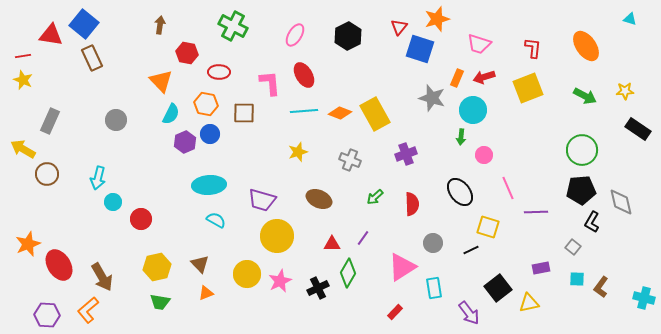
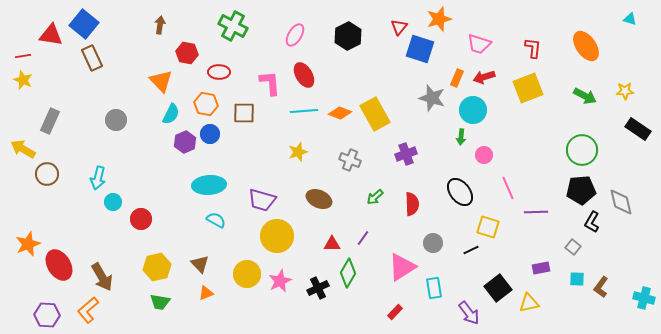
orange star at (437, 19): moved 2 px right
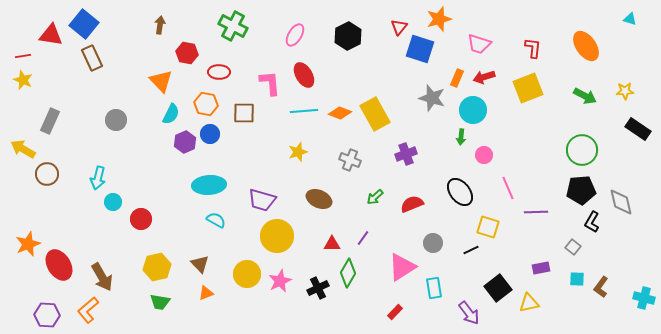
red semicircle at (412, 204): rotated 110 degrees counterclockwise
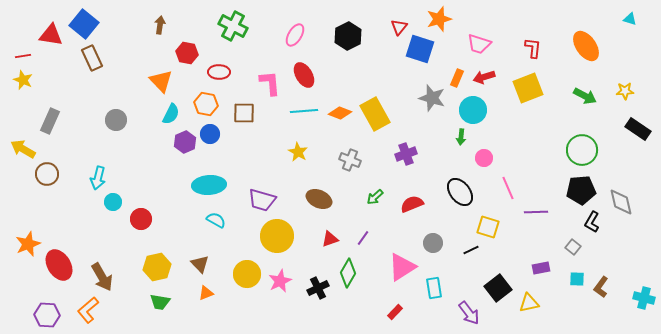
yellow star at (298, 152): rotated 24 degrees counterclockwise
pink circle at (484, 155): moved 3 px down
red triangle at (332, 244): moved 2 px left, 5 px up; rotated 18 degrees counterclockwise
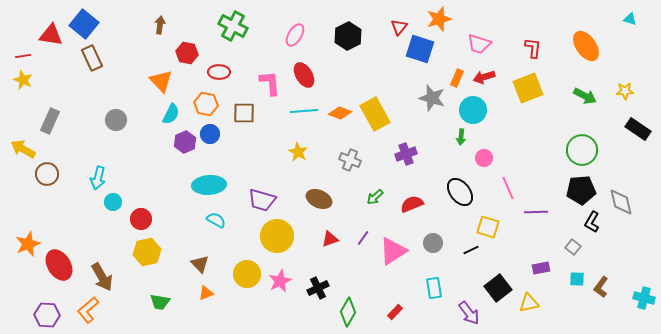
yellow hexagon at (157, 267): moved 10 px left, 15 px up
pink triangle at (402, 267): moved 9 px left, 16 px up
green diamond at (348, 273): moved 39 px down
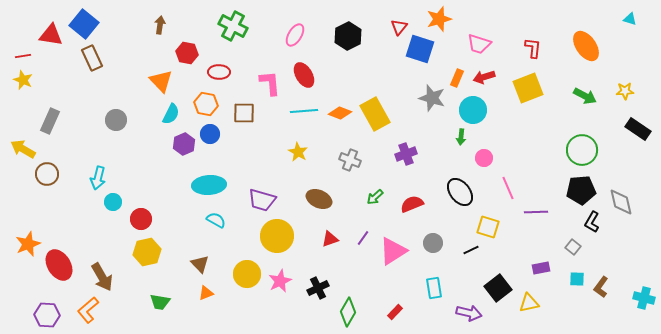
purple hexagon at (185, 142): moved 1 px left, 2 px down
purple arrow at (469, 313): rotated 40 degrees counterclockwise
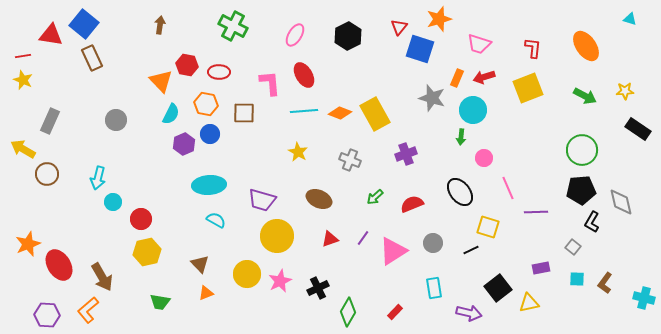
red hexagon at (187, 53): moved 12 px down
brown L-shape at (601, 287): moved 4 px right, 4 px up
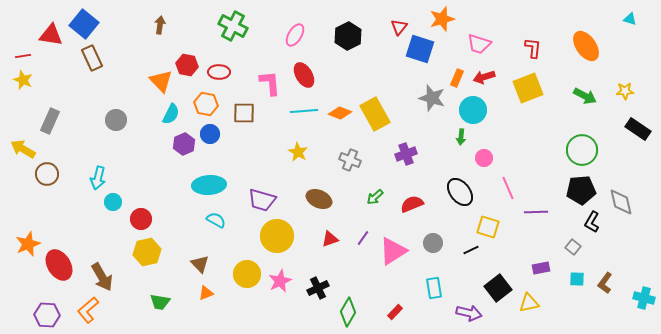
orange star at (439, 19): moved 3 px right
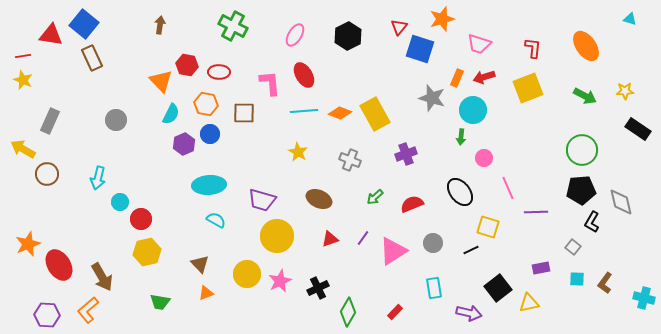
cyan circle at (113, 202): moved 7 px right
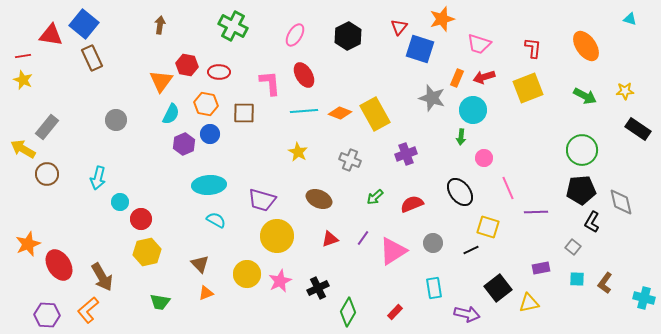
orange triangle at (161, 81): rotated 20 degrees clockwise
gray rectangle at (50, 121): moved 3 px left, 6 px down; rotated 15 degrees clockwise
purple arrow at (469, 313): moved 2 px left, 1 px down
